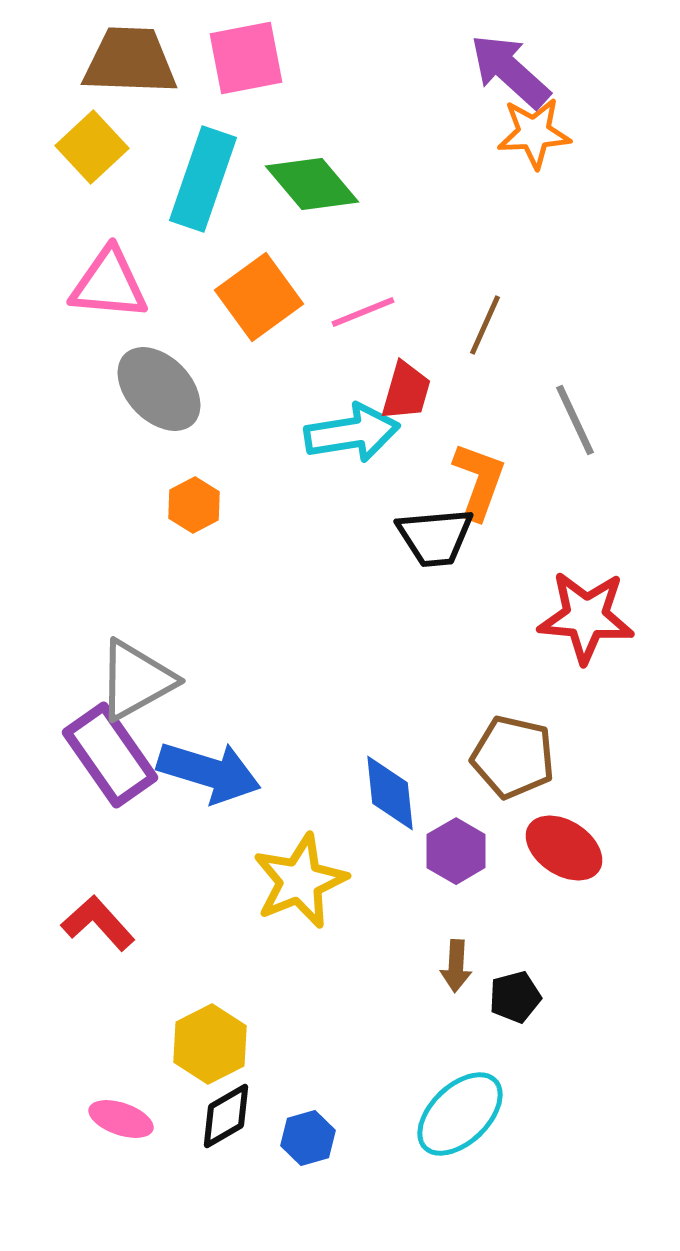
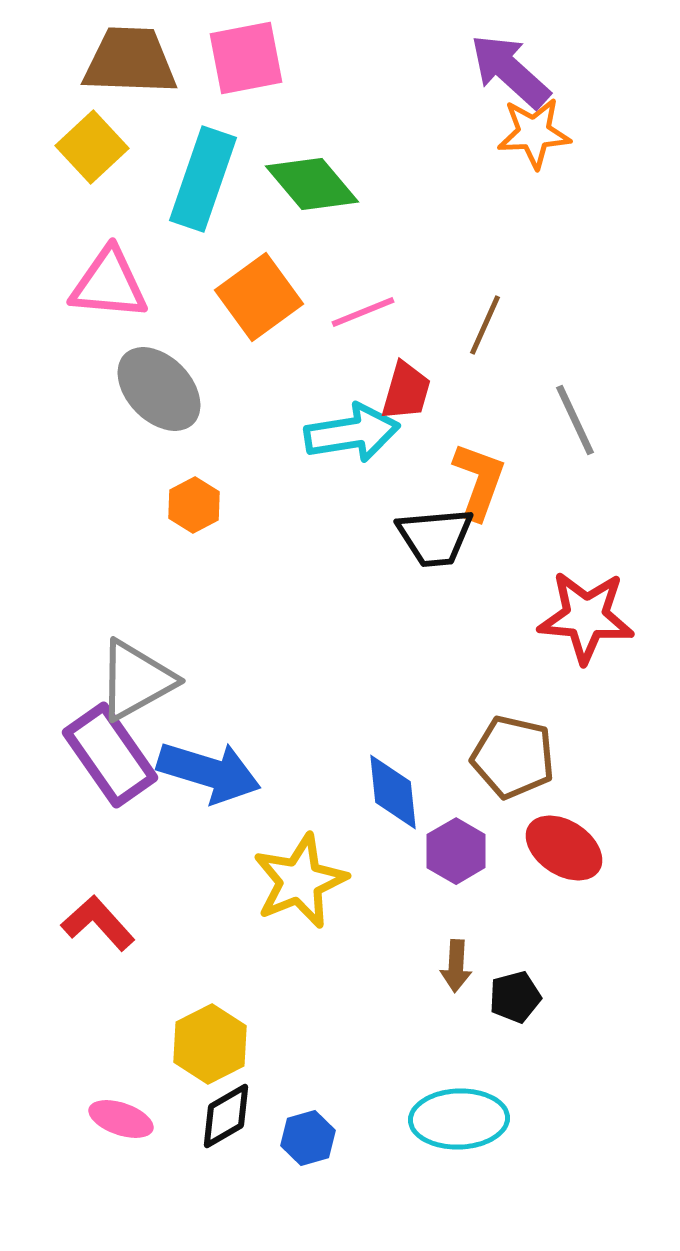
blue diamond: moved 3 px right, 1 px up
cyan ellipse: moved 1 px left, 5 px down; rotated 42 degrees clockwise
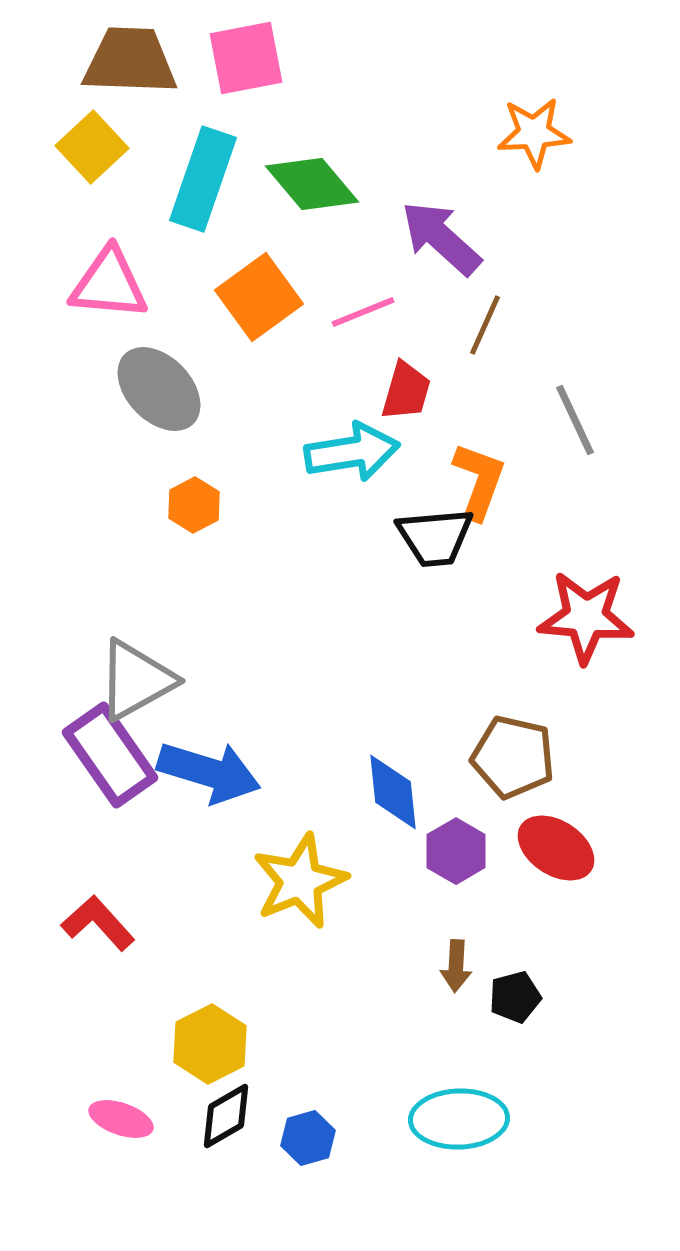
purple arrow: moved 69 px left, 167 px down
cyan arrow: moved 19 px down
red ellipse: moved 8 px left
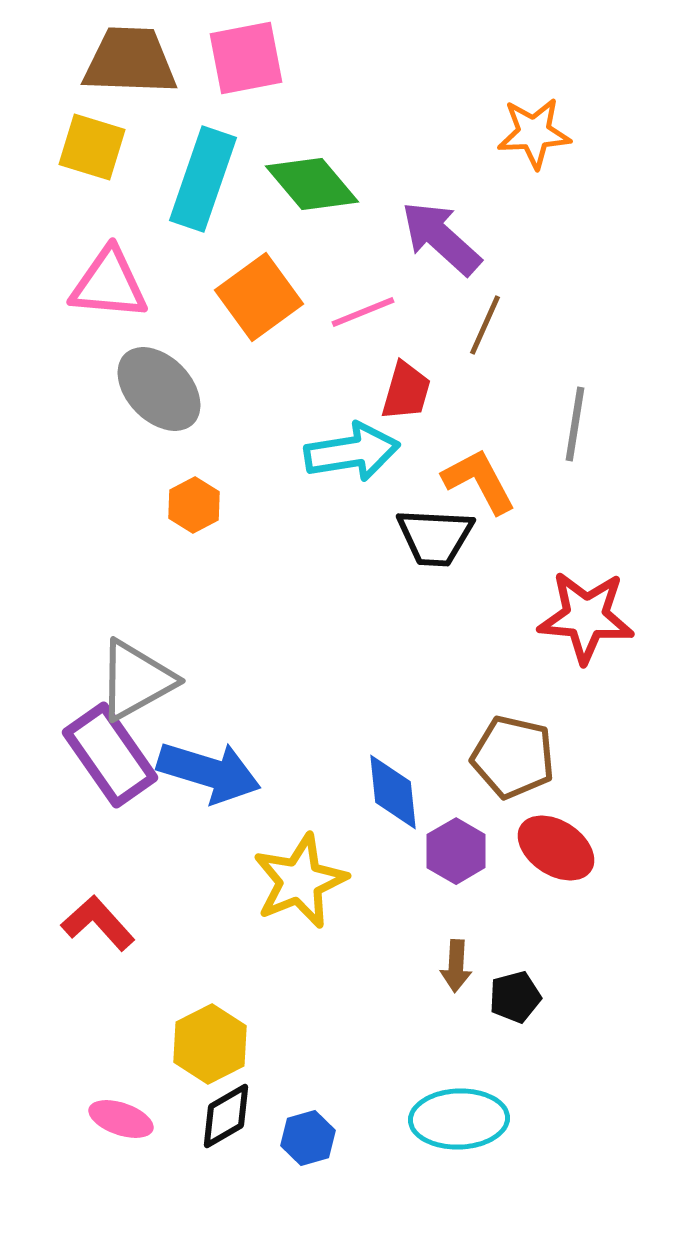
yellow square: rotated 30 degrees counterclockwise
gray line: moved 4 px down; rotated 34 degrees clockwise
orange L-shape: rotated 48 degrees counterclockwise
black trapezoid: rotated 8 degrees clockwise
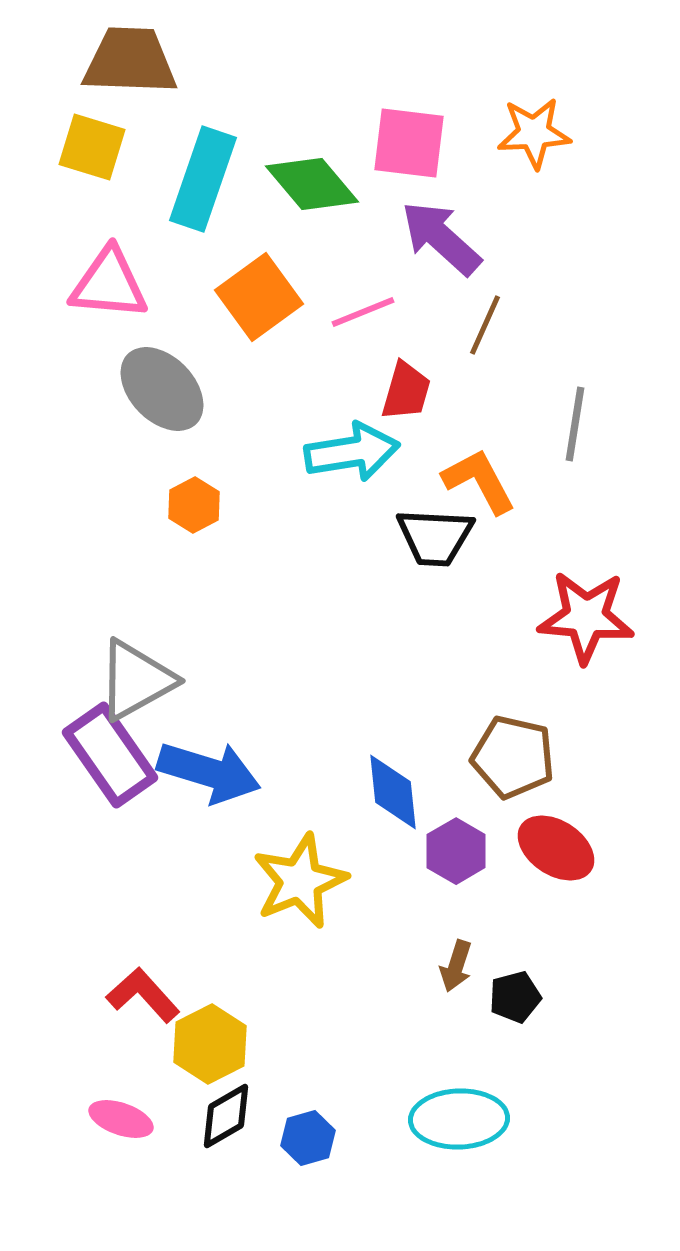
pink square: moved 163 px right, 85 px down; rotated 18 degrees clockwise
gray ellipse: moved 3 px right
red L-shape: moved 45 px right, 72 px down
brown arrow: rotated 15 degrees clockwise
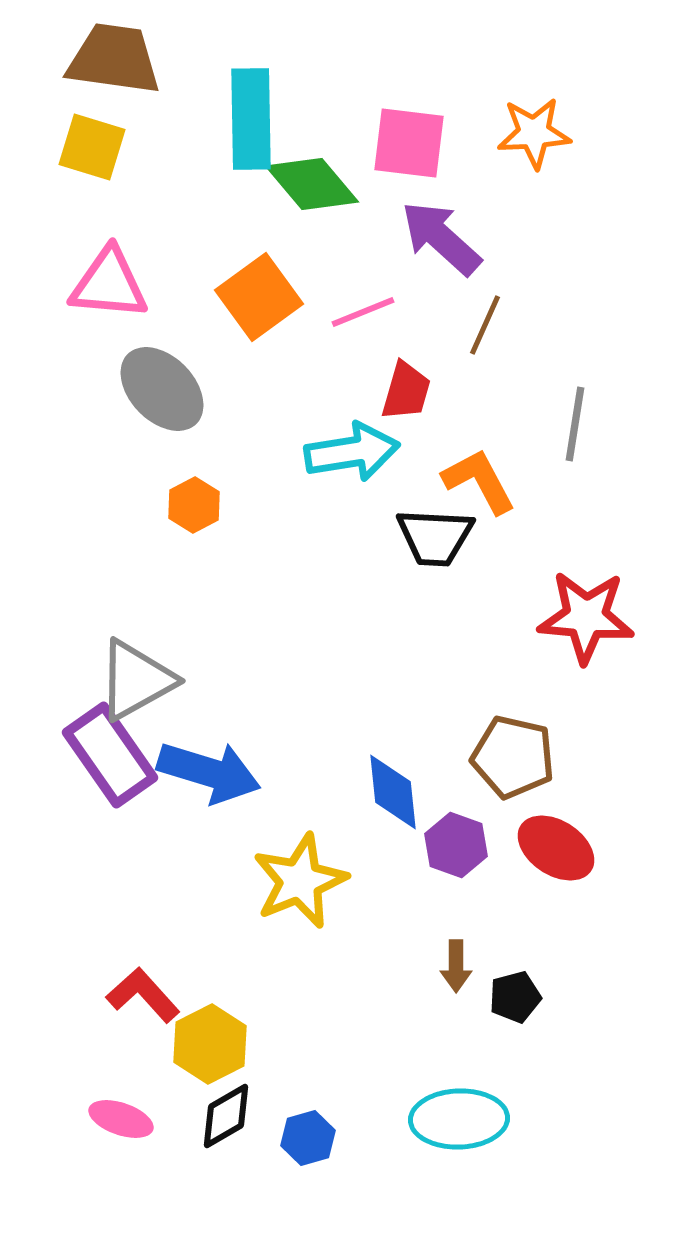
brown trapezoid: moved 16 px left, 2 px up; rotated 6 degrees clockwise
cyan rectangle: moved 48 px right, 60 px up; rotated 20 degrees counterclockwise
purple hexagon: moved 6 px up; rotated 10 degrees counterclockwise
brown arrow: rotated 18 degrees counterclockwise
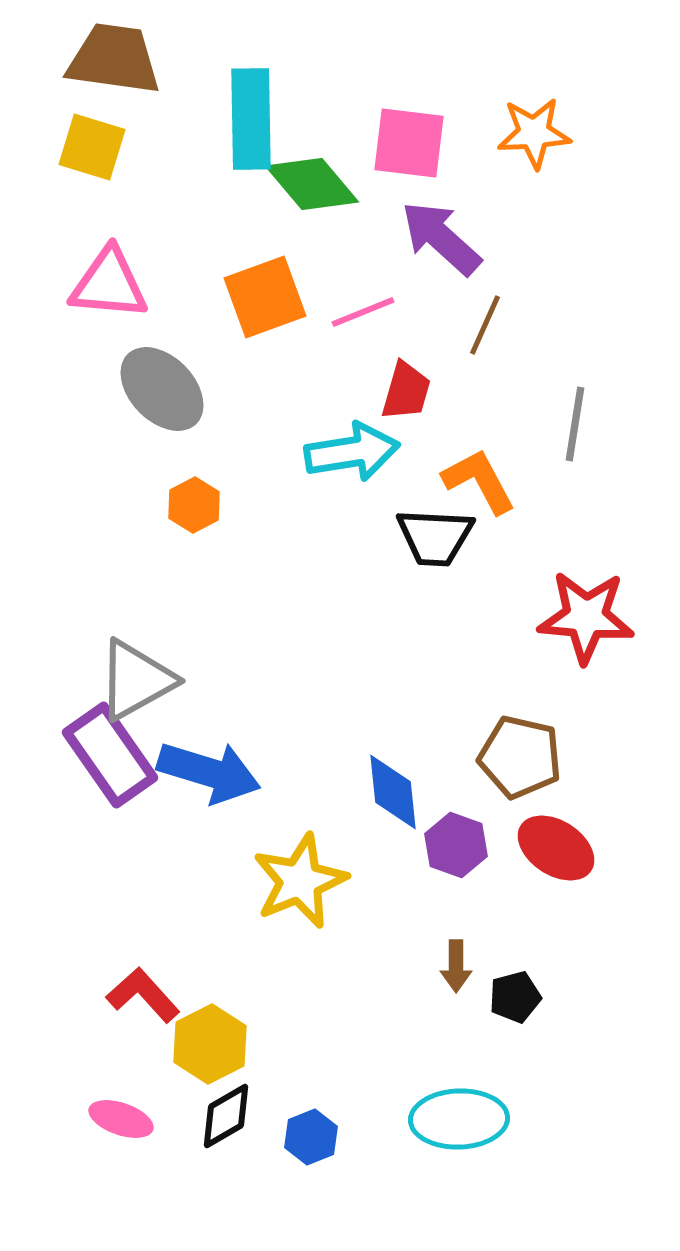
orange square: moved 6 px right; rotated 16 degrees clockwise
brown pentagon: moved 7 px right
blue hexagon: moved 3 px right, 1 px up; rotated 6 degrees counterclockwise
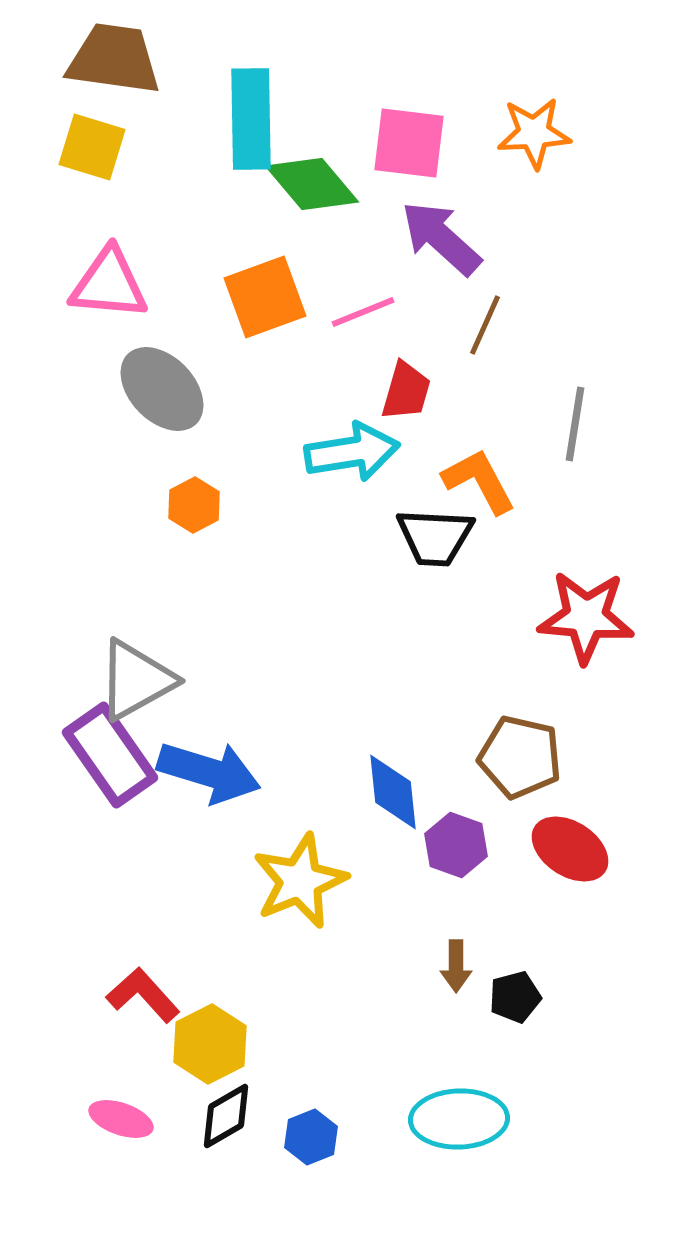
red ellipse: moved 14 px right, 1 px down
